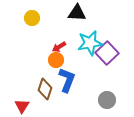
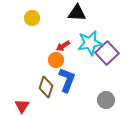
red arrow: moved 4 px right, 1 px up
brown diamond: moved 1 px right, 2 px up
gray circle: moved 1 px left
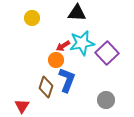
cyan star: moved 8 px left
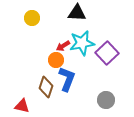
blue L-shape: moved 1 px up
red triangle: rotated 49 degrees counterclockwise
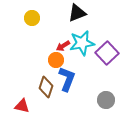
black triangle: rotated 24 degrees counterclockwise
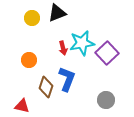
black triangle: moved 20 px left
red arrow: moved 2 px down; rotated 72 degrees counterclockwise
orange circle: moved 27 px left
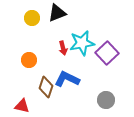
blue L-shape: rotated 85 degrees counterclockwise
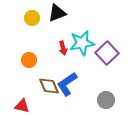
blue L-shape: moved 5 px down; rotated 60 degrees counterclockwise
brown diamond: moved 3 px right, 1 px up; rotated 40 degrees counterclockwise
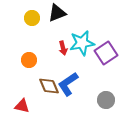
purple square: moved 1 px left; rotated 10 degrees clockwise
blue L-shape: moved 1 px right
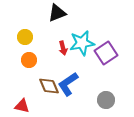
yellow circle: moved 7 px left, 19 px down
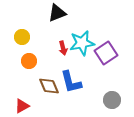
yellow circle: moved 3 px left
orange circle: moved 1 px down
blue L-shape: moved 3 px right, 2 px up; rotated 70 degrees counterclockwise
gray circle: moved 6 px right
red triangle: rotated 42 degrees counterclockwise
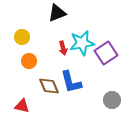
red triangle: rotated 42 degrees clockwise
